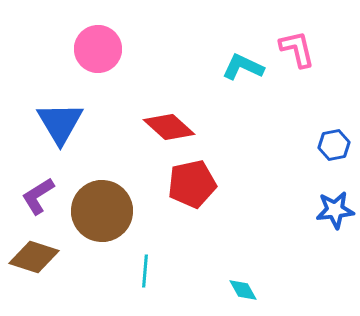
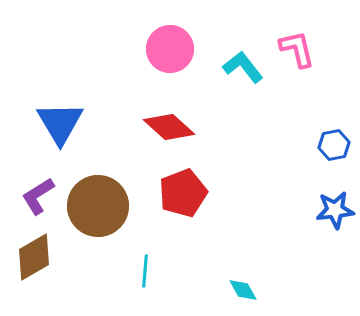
pink circle: moved 72 px right
cyan L-shape: rotated 27 degrees clockwise
red pentagon: moved 9 px left, 9 px down; rotated 9 degrees counterclockwise
brown circle: moved 4 px left, 5 px up
brown diamond: rotated 48 degrees counterclockwise
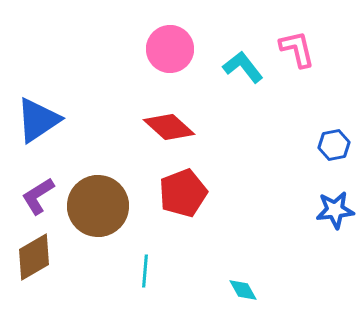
blue triangle: moved 22 px left, 3 px up; rotated 27 degrees clockwise
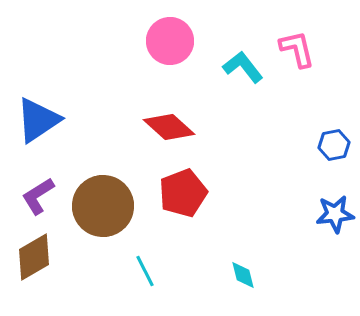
pink circle: moved 8 px up
brown circle: moved 5 px right
blue star: moved 4 px down
cyan line: rotated 32 degrees counterclockwise
cyan diamond: moved 15 px up; rotated 16 degrees clockwise
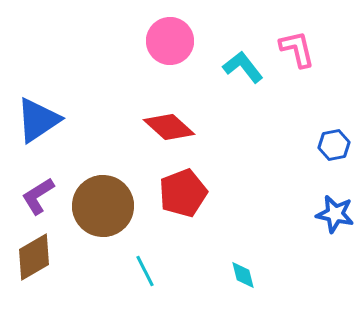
blue star: rotated 18 degrees clockwise
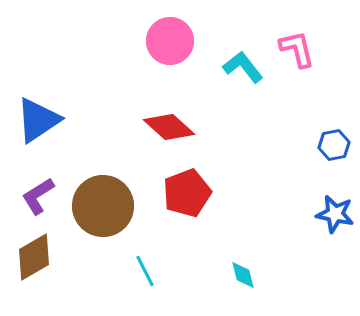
red pentagon: moved 4 px right
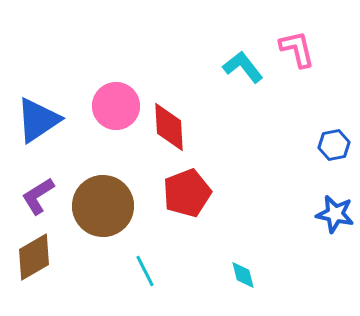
pink circle: moved 54 px left, 65 px down
red diamond: rotated 45 degrees clockwise
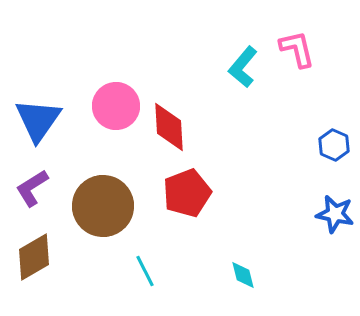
cyan L-shape: rotated 102 degrees counterclockwise
blue triangle: rotated 21 degrees counterclockwise
blue hexagon: rotated 24 degrees counterclockwise
purple L-shape: moved 6 px left, 8 px up
